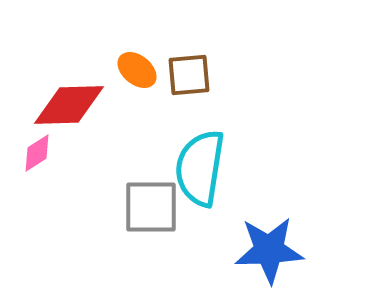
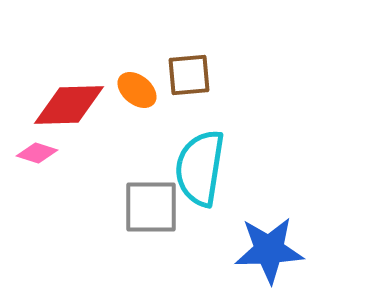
orange ellipse: moved 20 px down
pink diamond: rotated 51 degrees clockwise
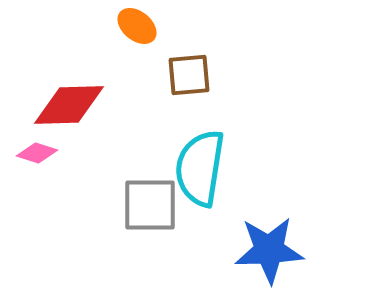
orange ellipse: moved 64 px up
gray square: moved 1 px left, 2 px up
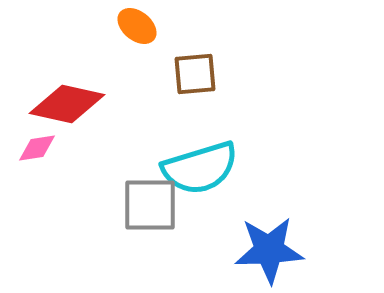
brown square: moved 6 px right, 1 px up
red diamond: moved 2 px left, 1 px up; rotated 14 degrees clockwise
pink diamond: moved 5 px up; rotated 27 degrees counterclockwise
cyan semicircle: rotated 116 degrees counterclockwise
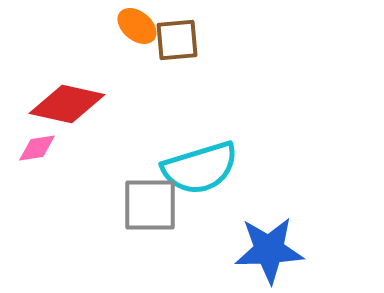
brown square: moved 18 px left, 34 px up
